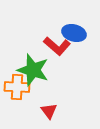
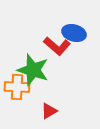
red triangle: rotated 36 degrees clockwise
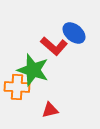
blue ellipse: rotated 25 degrees clockwise
red L-shape: moved 3 px left
red triangle: moved 1 px right, 1 px up; rotated 18 degrees clockwise
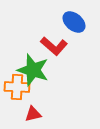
blue ellipse: moved 11 px up
red triangle: moved 17 px left, 4 px down
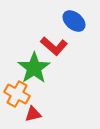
blue ellipse: moved 1 px up
green star: moved 1 px right, 2 px up; rotated 20 degrees clockwise
orange cross: moved 7 px down; rotated 25 degrees clockwise
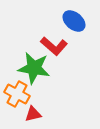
green star: rotated 28 degrees counterclockwise
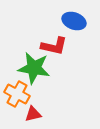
blue ellipse: rotated 20 degrees counterclockwise
red L-shape: rotated 28 degrees counterclockwise
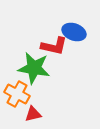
blue ellipse: moved 11 px down
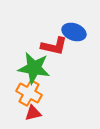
orange cross: moved 12 px right, 1 px up
red triangle: moved 1 px up
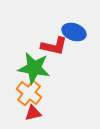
orange cross: rotated 10 degrees clockwise
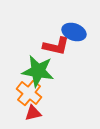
red L-shape: moved 2 px right
green star: moved 4 px right, 3 px down
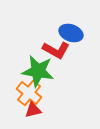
blue ellipse: moved 3 px left, 1 px down
red L-shape: moved 4 px down; rotated 16 degrees clockwise
red triangle: moved 3 px up
